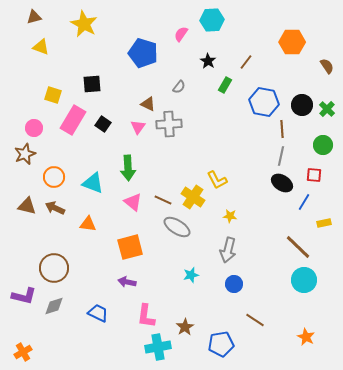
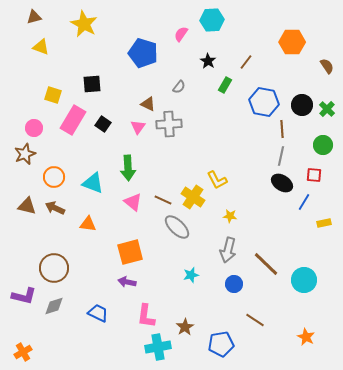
gray ellipse at (177, 227): rotated 12 degrees clockwise
orange square at (130, 247): moved 5 px down
brown line at (298, 247): moved 32 px left, 17 px down
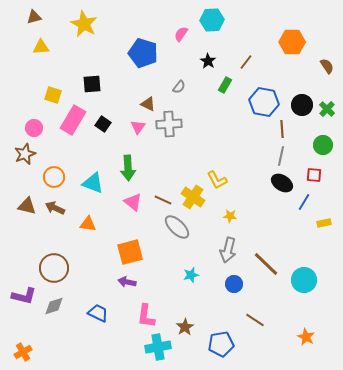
yellow triangle at (41, 47): rotated 24 degrees counterclockwise
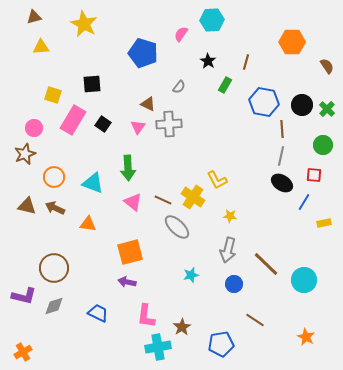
brown line at (246, 62): rotated 21 degrees counterclockwise
brown star at (185, 327): moved 3 px left
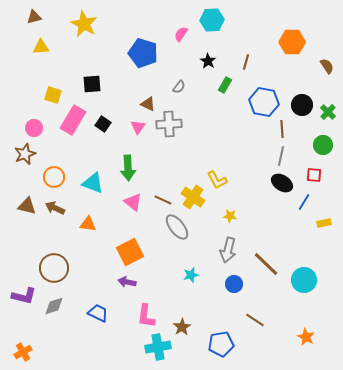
green cross at (327, 109): moved 1 px right, 3 px down
gray ellipse at (177, 227): rotated 8 degrees clockwise
orange square at (130, 252): rotated 12 degrees counterclockwise
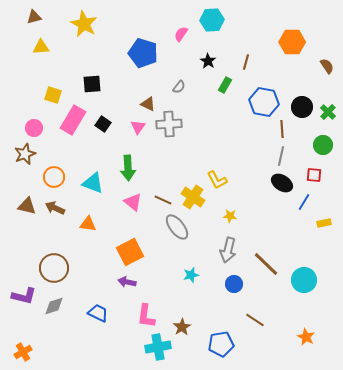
black circle at (302, 105): moved 2 px down
